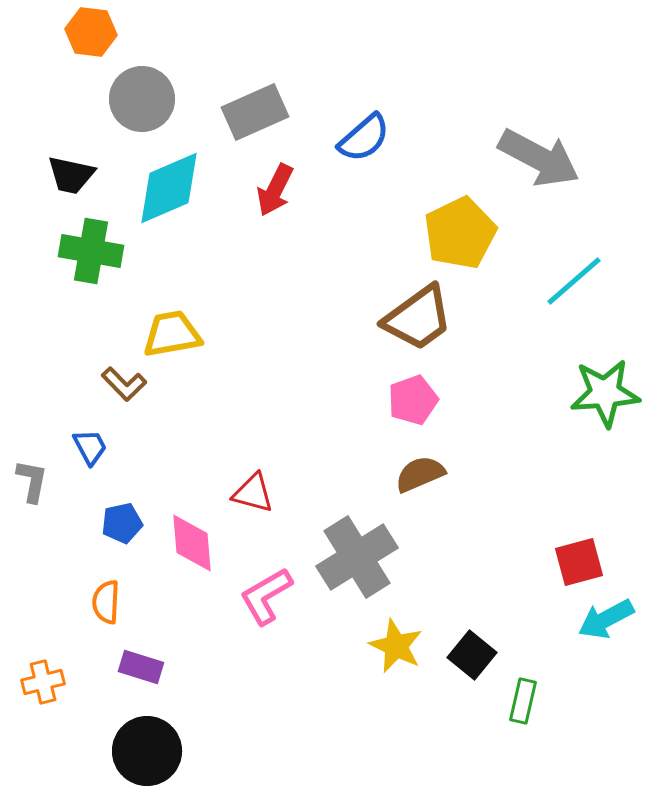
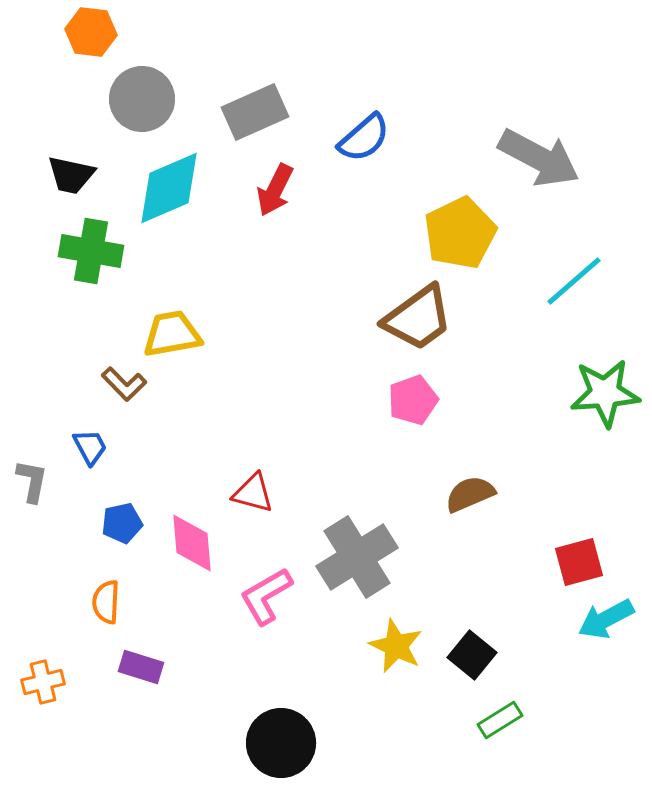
brown semicircle: moved 50 px right, 20 px down
green rectangle: moved 23 px left, 19 px down; rotated 45 degrees clockwise
black circle: moved 134 px right, 8 px up
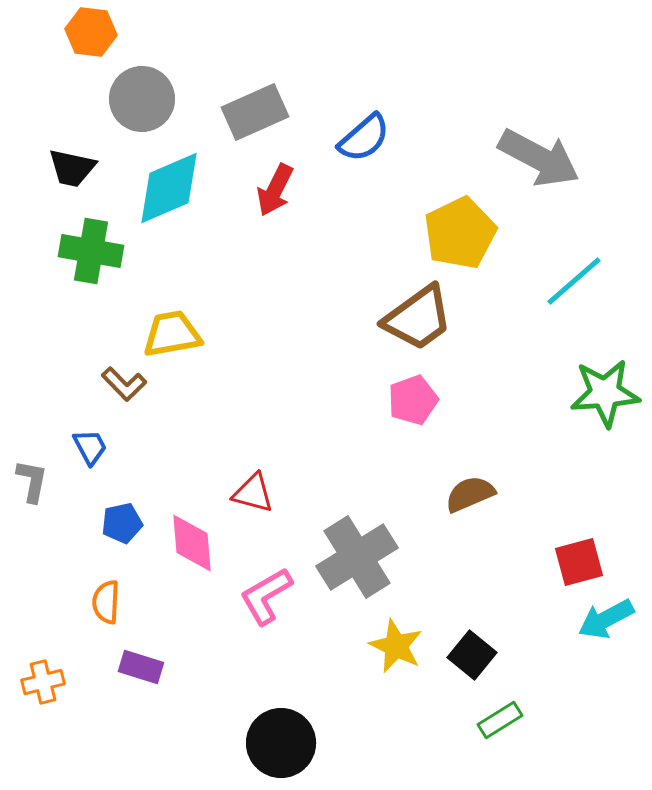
black trapezoid: moved 1 px right, 7 px up
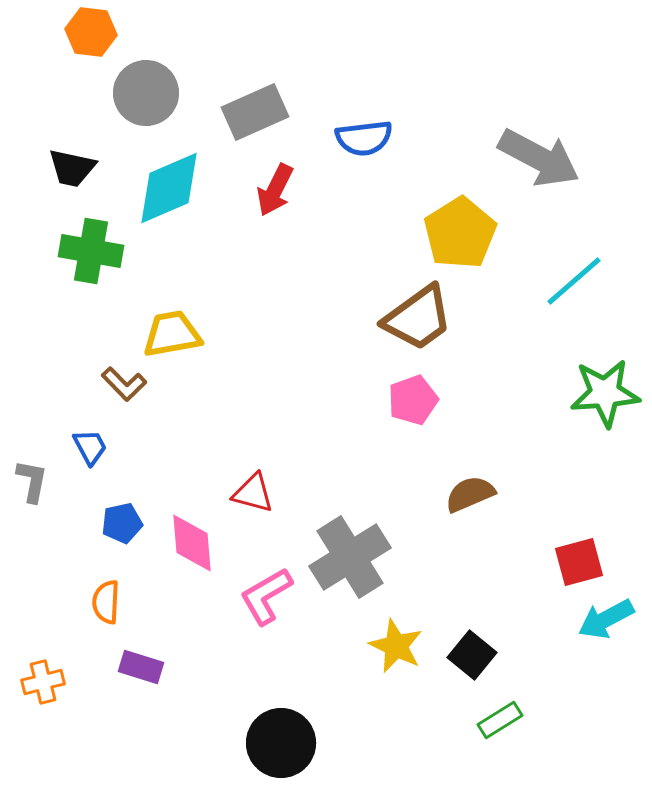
gray circle: moved 4 px right, 6 px up
blue semicircle: rotated 34 degrees clockwise
yellow pentagon: rotated 6 degrees counterclockwise
gray cross: moved 7 px left
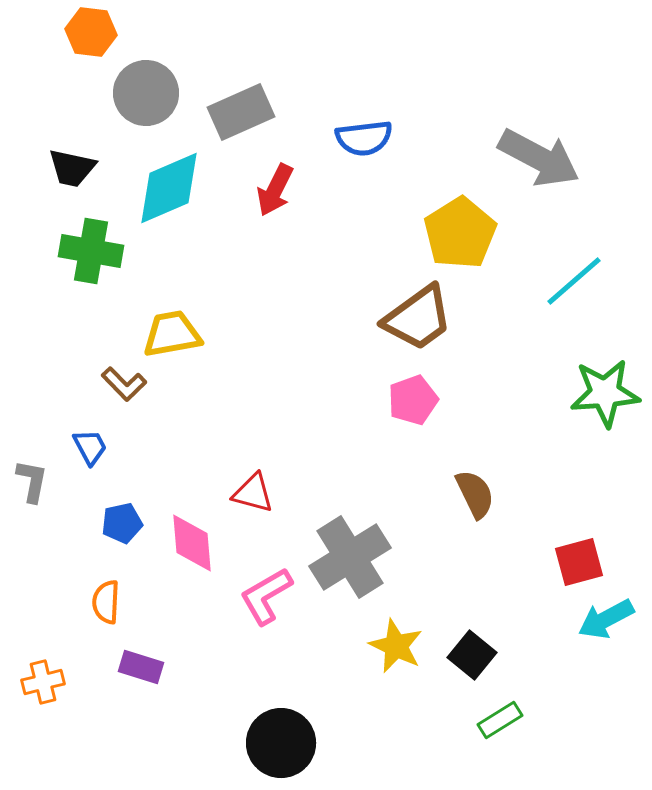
gray rectangle: moved 14 px left
brown semicircle: moved 5 px right; rotated 87 degrees clockwise
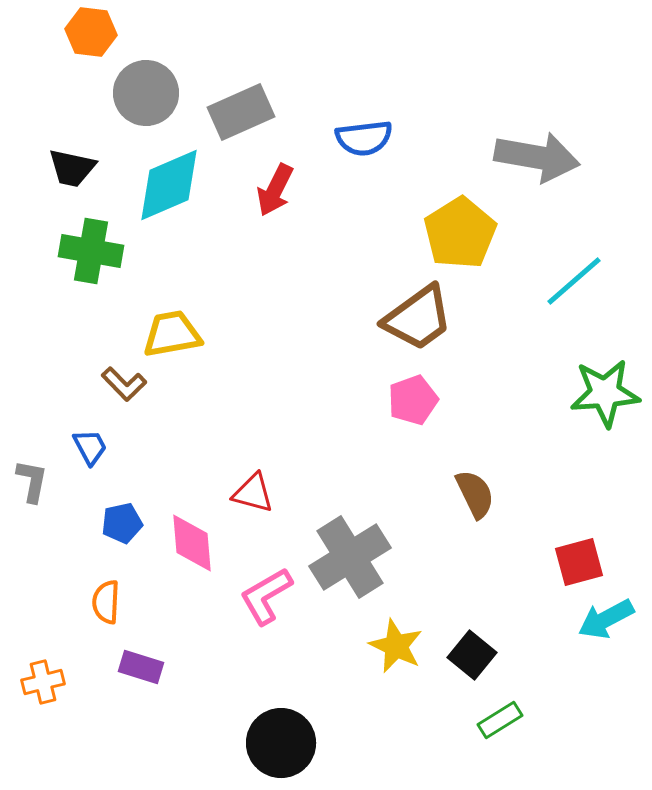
gray arrow: moved 2 px left, 1 px up; rotated 18 degrees counterclockwise
cyan diamond: moved 3 px up
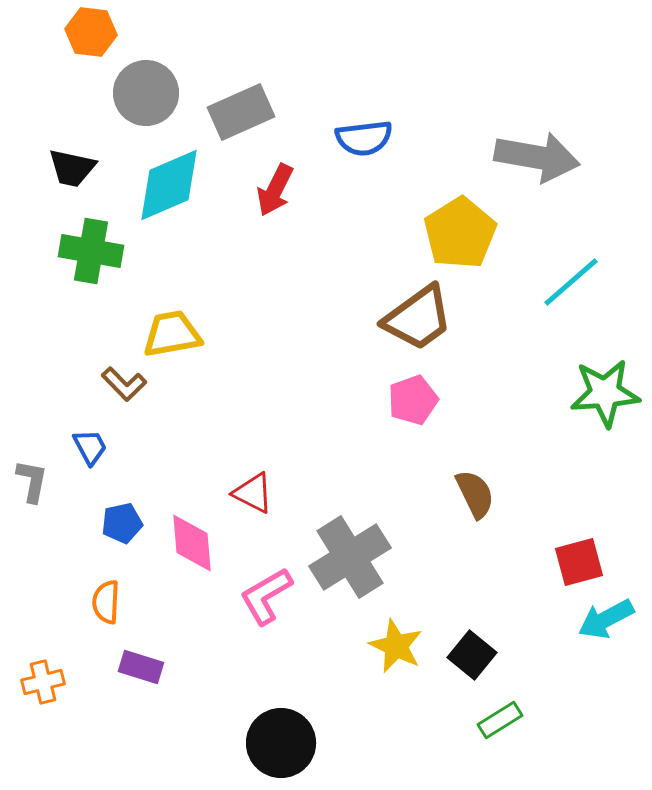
cyan line: moved 3 px left, 1 px down
red triangle: rotated 12 degrees clockwise
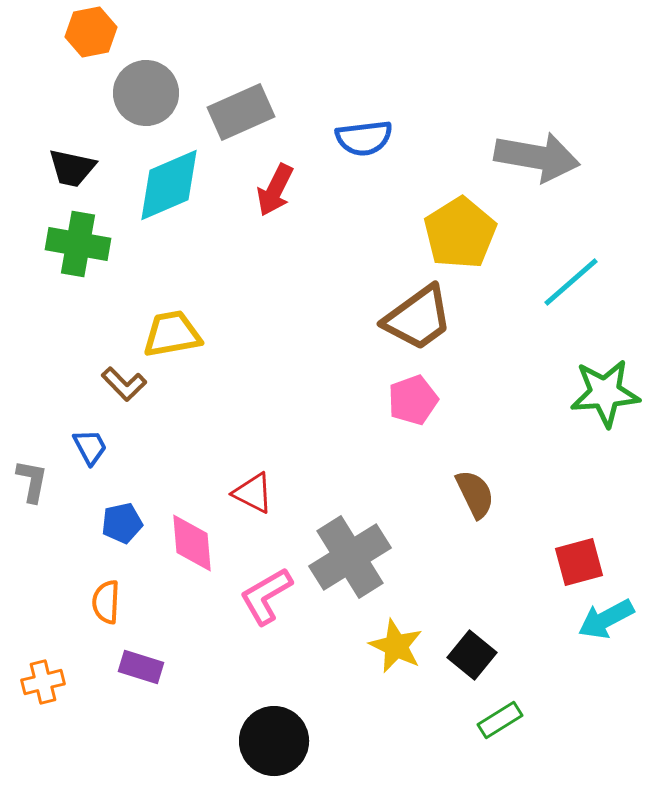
orange hexagon: rotated 18 degrees counterclockwise
green cross: moved 13 px left, 7 px up
black circle: moved 7 px left, 2 px up
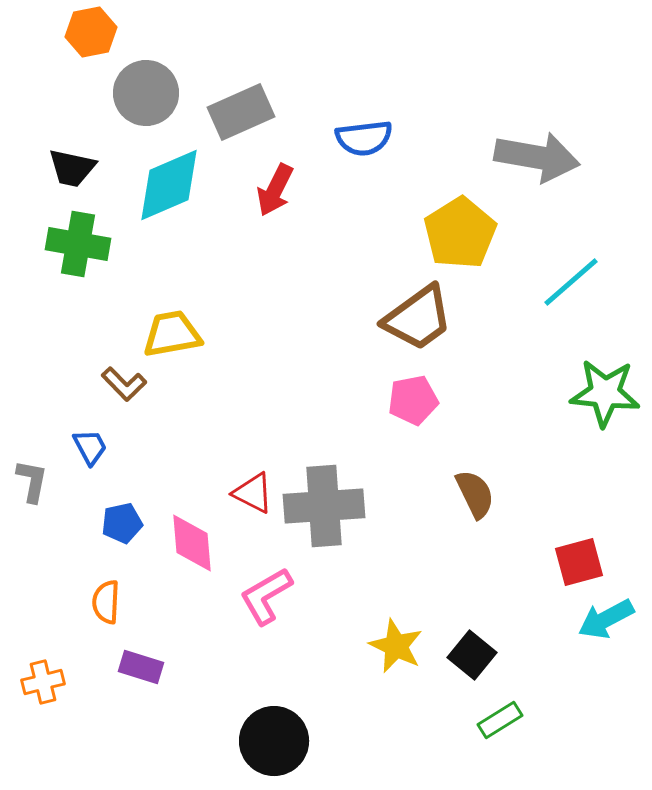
green star: rotated 10 degrees clockwise
pink pentagon: rotated 9 degrees clockwise
gray cross: moved 26 px left, 51 px up; rotated 28 degrees clockwise
